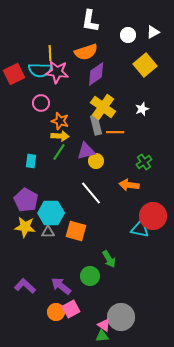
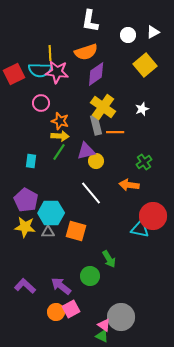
green triangle: rotated 32 degrees clockwise
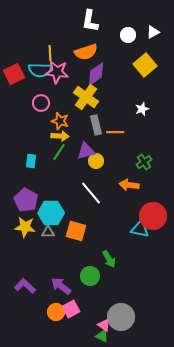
yellow cross: moved 17 px left, 10 px up
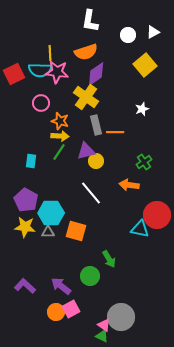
red circle: moved 4 px right, 1 px up
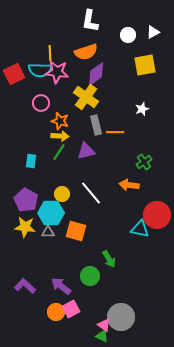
yellow square: rotated 30 degrees clockwise
yellow circle: moved 34 px left, 33 px down
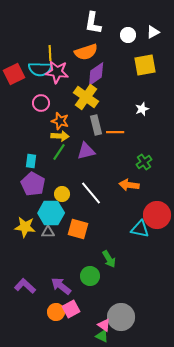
white L-shape: moved 3 px right, 2 px down
cyan semicircle: moved 1 px up
purple pentagon: moved 7 px right, 16 px up
orange square: moved 2 px right, 2 px up
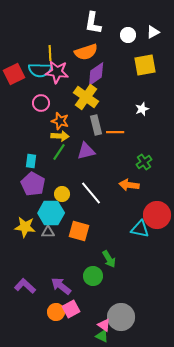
cyan semicircle: moved 1 px down
orange square: moved 1 px right, 2 px down
green circle: moved 3 px right
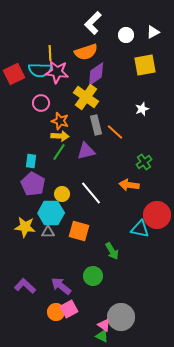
white L-shape: rotated 35 degrees clockwise
white circle: moved 2 px left
orange line: rotated 42 degrees clockwise
green arrow: moved 3 px right, 8 px up
pink square: moved 2 px left
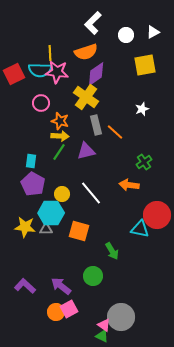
gray triangle: moved 2 px left, 3 px up
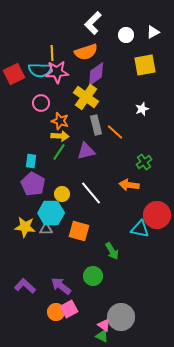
yellow line: moved 2 px right
pink star: rotated 10 degrees counterclockwise
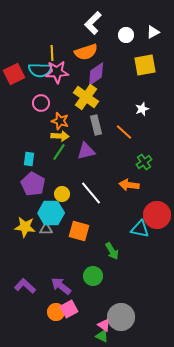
orange line: moved 9 px right
cyan rectangle: moved 2 px left, 2 px up
